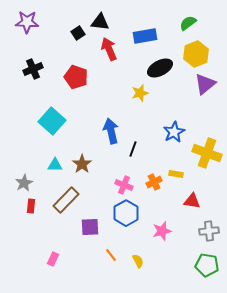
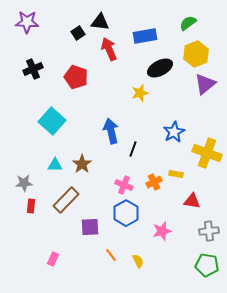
gray star: rotated 24 degrees clockwise
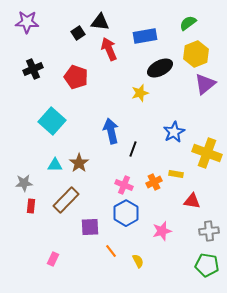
brown star: moved 3 px left, 1 px up
orange line: moved 4 px up
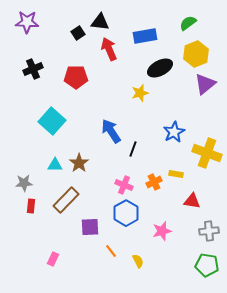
red pentagon: rotated 20 degrees counterclockwise
blue arrow: rotated 20 degrees counterclockwise
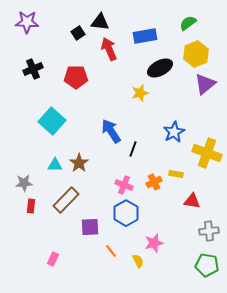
pink star: moved 8 px left, 12 px down
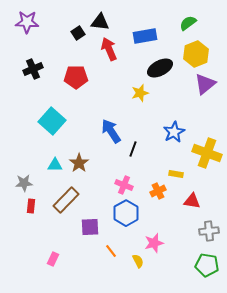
orange cross: moved 4 px right, 9 px down
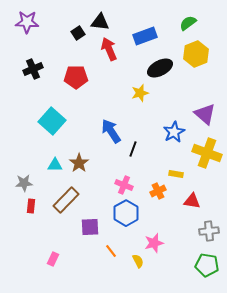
blue rectangle: rotated 10 degrees counterclockwise
purple triangle: moved 30 px down; rotated 40 degrees counterclockwise
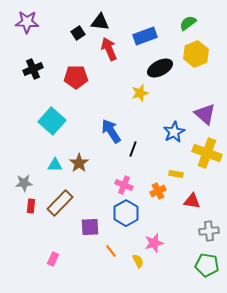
brown rectangle: moved 6 px left, 3 px down
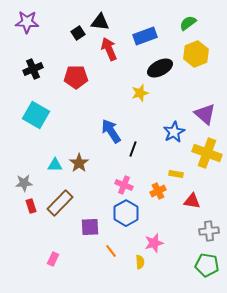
cyan square: moved 16 px left, 6 px up; rotated 12 degrees counterclockwise
red rectangle: rotated 24 degrees counterclockwise
yellow semicircle: moved 2 px right, 1 px down; rotated 24 degrees clockwise
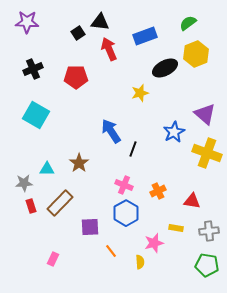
black ellipse: moved 5 px right
cyan triangle: moved 8 px left, 4 px down
yellow rectangle: moved 54 px down
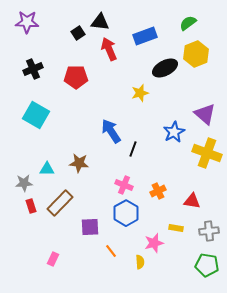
brown star: rotated 30 degrees counterclockwise
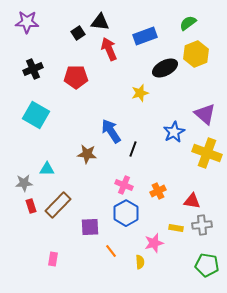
brown star: moved 8 px right, 9 px up
brown rectangle: moved 2 px left, 2 px down
gray cross: moved 7 px left, 6 px up
pink rectangle: rotated 16 degrees counterclockwise
